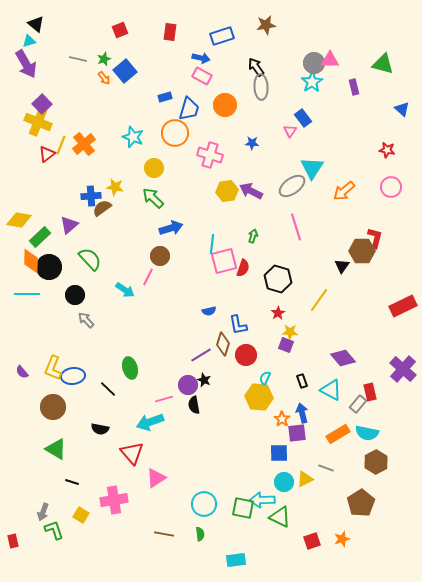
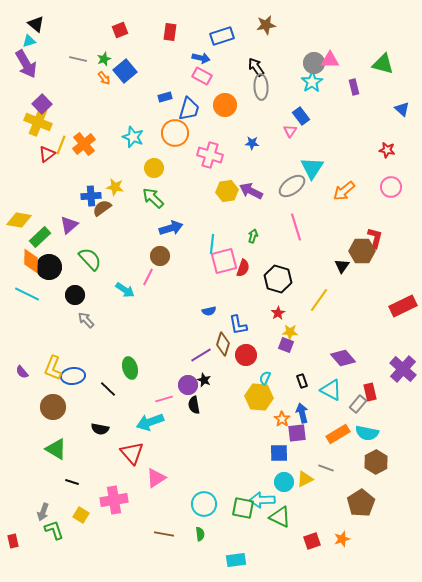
blue rectangle at (303, 118): moved 2 px left, 2 px up
cyan line at (27, 294): rotated 25 degrees clockwise
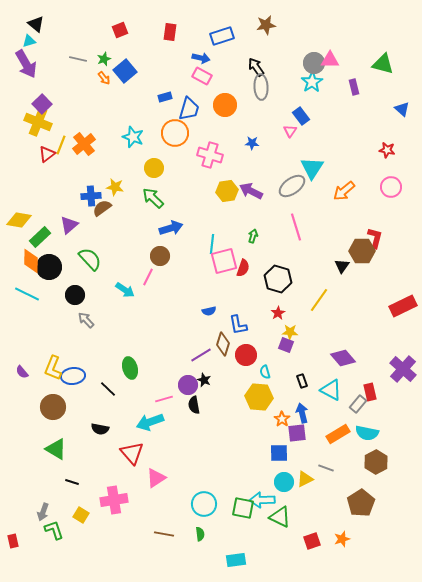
cyan semicircle at (265, 378): moved 6 px up; rotated 40 degrees counterclockwise
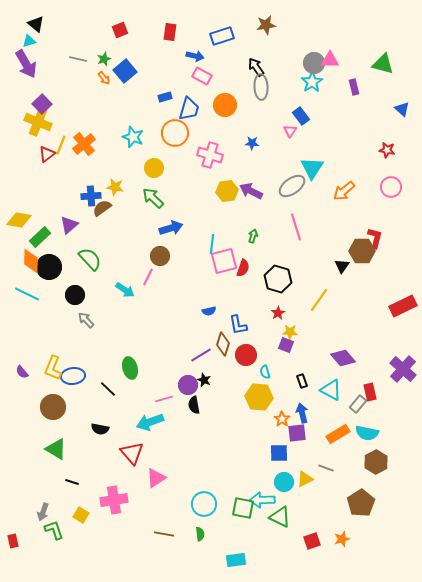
blue arrow at (201, 58): moved 6 px left, 2 px up
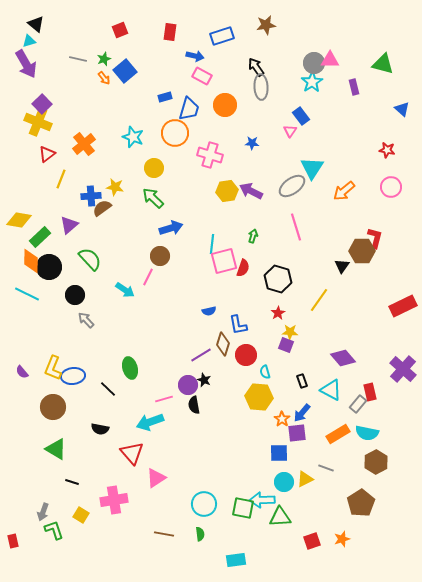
yellow line at (61, 145): moved 34 px down
blue arrow at (302, 413): rotated 126 degrees counterclockwise
green triangle at (280, 517): rotated 30 degrees counterclockwise
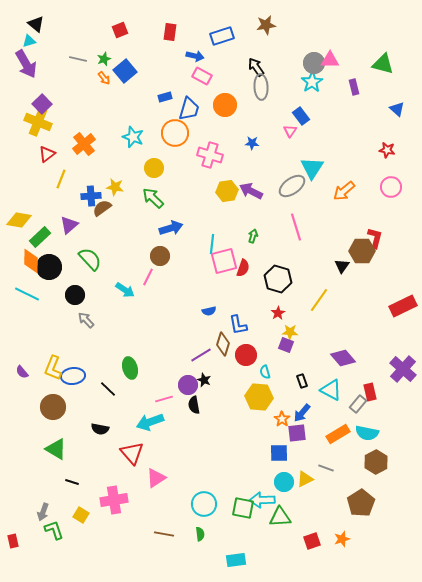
blue triangle at (402, 109): moved 5 px left
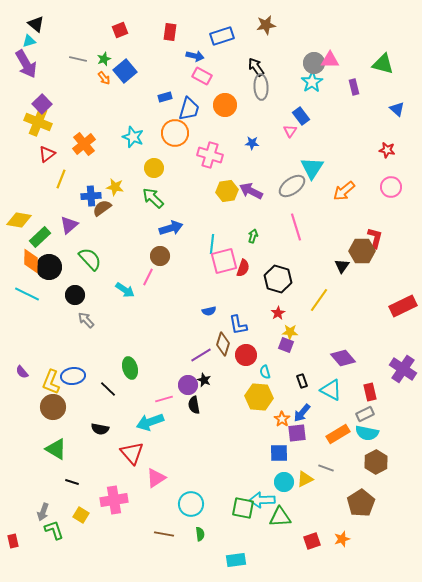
yellow L-shape at (53, 368): moved 2 px left, 14 px down
purple cross at (403, 369): rotated 8 degrees counterclockwise
gray rectangle at (358, 404): moved 7 px right, 10 px down; rotated 24 degrees clockwise
cyan circle at (204, 504): moved 13 px left
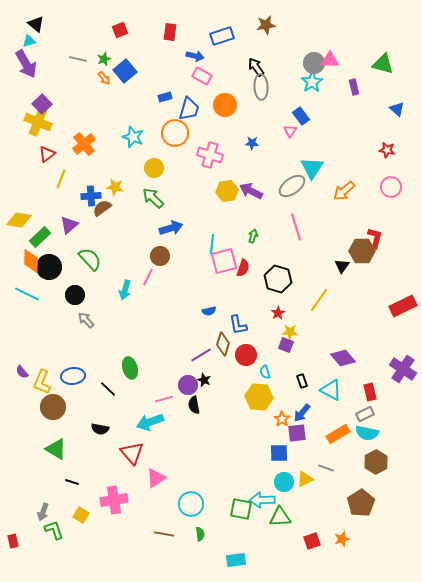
cyan arrow at (125, 290): rotated 72 degrees clockwise
yellow L-shape at (51, 382): moved 9 px left
green square at (243, 508): moved 2 px left, 1 px down
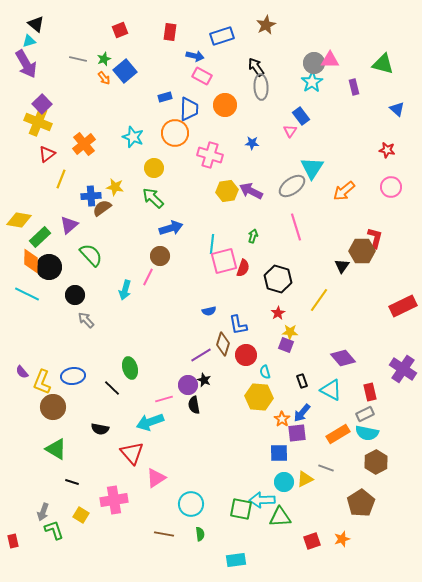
brown star at (266, 25): rotated 18 degrees counterclockwise
blue trapezoid at (189, 109): rotated 15 degrees counterclockwise
green semicircle at (90, 259): moved 1 px right, 4 px up
black line at (108, 389): moved 4 px right, 1 px up
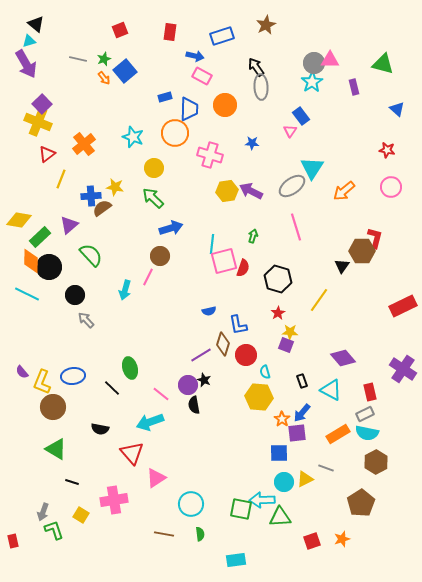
pink line at (164, 399): moved 3 px left, 5 px up; rotated 54 degrees clockwise
